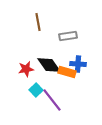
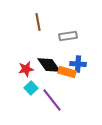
cyan square: moved 5 px left, 2 px up
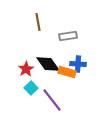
black diamond: moved 1 px left, 1 px up
red star: rotated 21 degrees counterclockwise
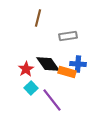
brown line: moved 4 px up; rotated 24 degrees clockwise
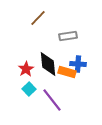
brown line: rotated 30 degrees clockwise
black diamond: rotated 30 degrees clockwise
cyan square: moved 2 px left, 1 px down
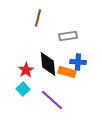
brown line: rotated 30 degrees counterclockwise
blue cross: moved 2 px up
red star: moved 1 px down
cyan square: moved 6 px left
purple line: rotated 10 degrees counterclockwise
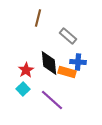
gray rectangle: rotated 48 degrees clockwise
black diamond: moved 1 px right, 1 px up
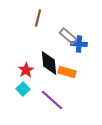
blue cross: moved 1 px right, 18 px up
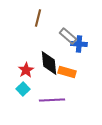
purple line: rotated 45 degrees counterclockwise
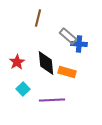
black diamond: moved 3 px left
red star: moved 9 px left, 8 px up
